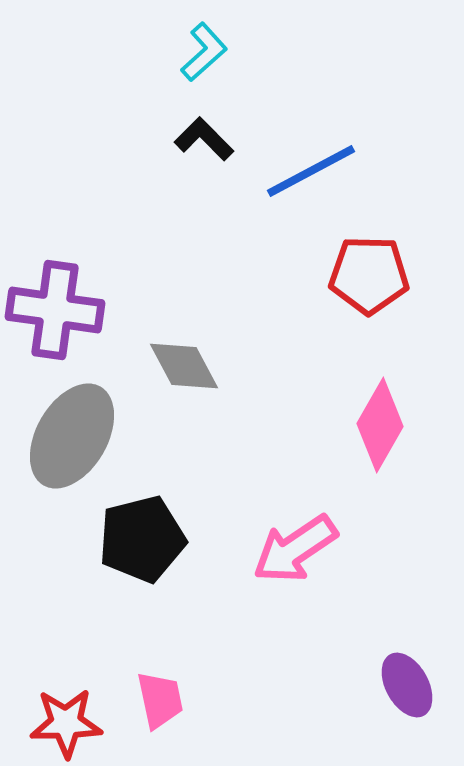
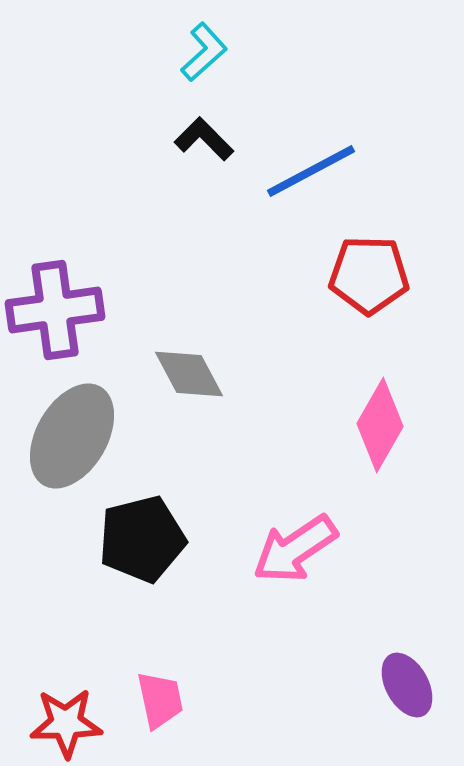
purple cross: rotated 16 degrees counterclockwise
gray diamond: moved 5 px right, 8 px down
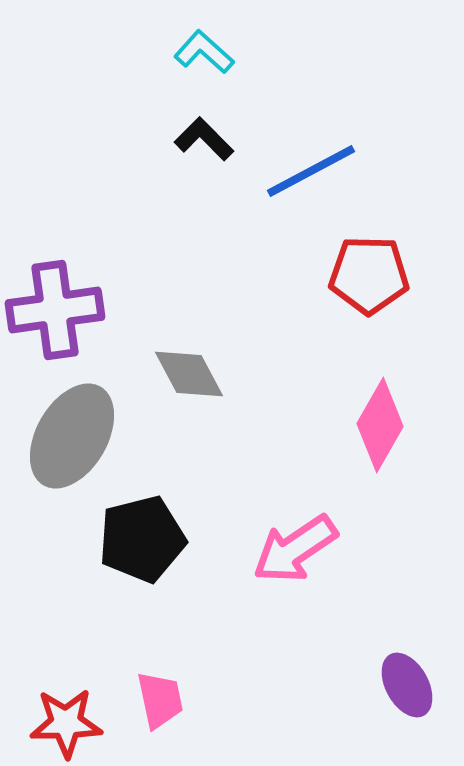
cyan L-shape: rotated 96 degrees counterclockwise
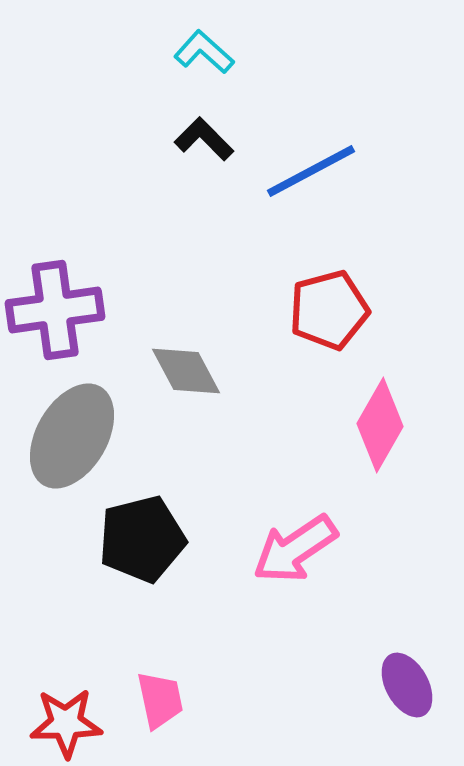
red pentagon: moved 40 px left, 35 px down; rotated 16 degrees counterclockwise
gray diamond: moved 3 px left, 3 px up
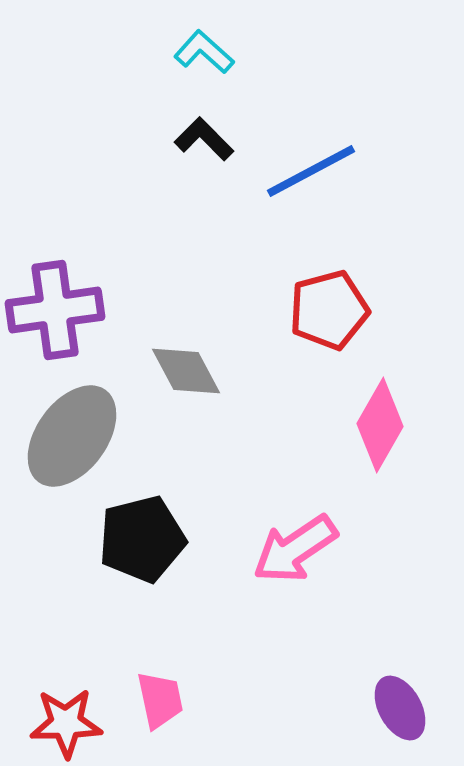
gray ellipse: rotated 6 degrees clockwise
purple ellipse: moved 7 px left, 23 px down
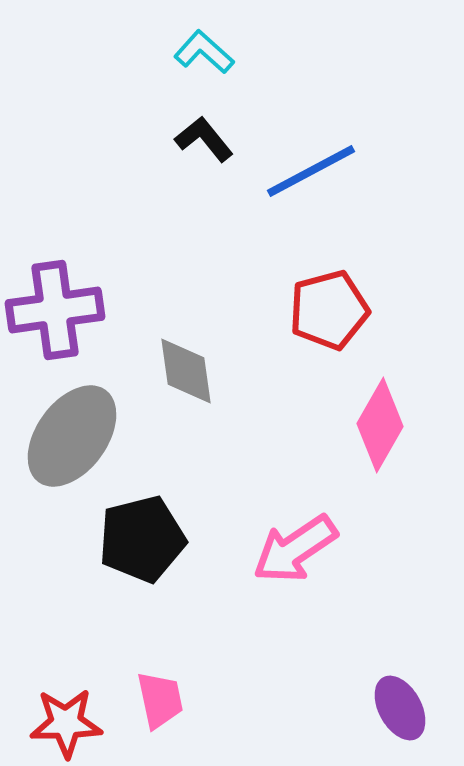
black L-shape: rotated 6 degrees clockwise
gray diamond: rotated 20 degrees clockwise
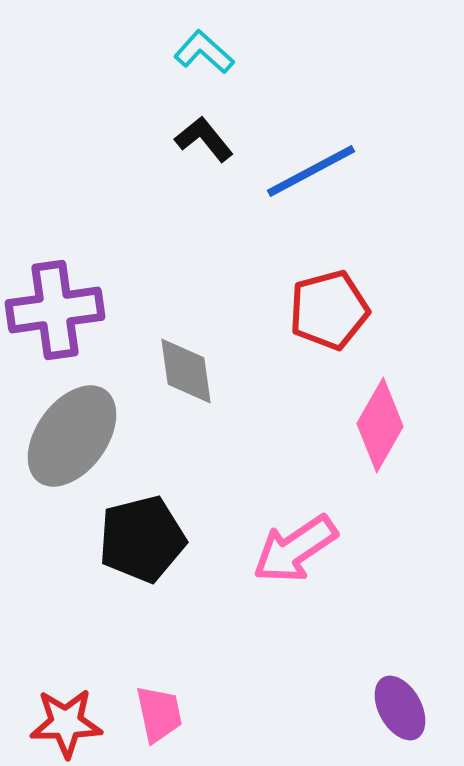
pink trapezoid: moved 1 px left, 14 px down
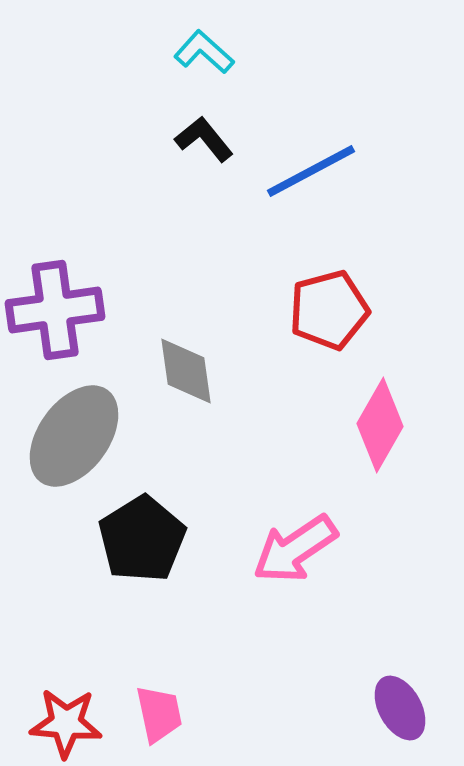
gray ellipse: moved 2 px right
black pentagon: rotated 18 degrees counterclockwise
red star: rotated 6 degrees clockwise
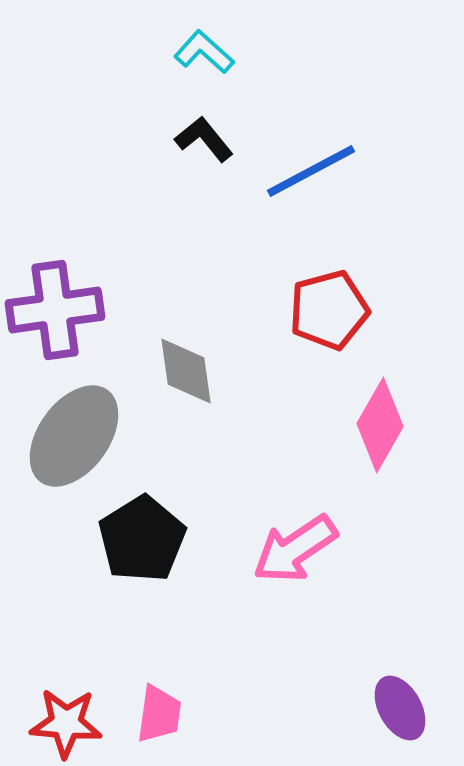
pink trapezoid: rotated 20 degrees clockwise
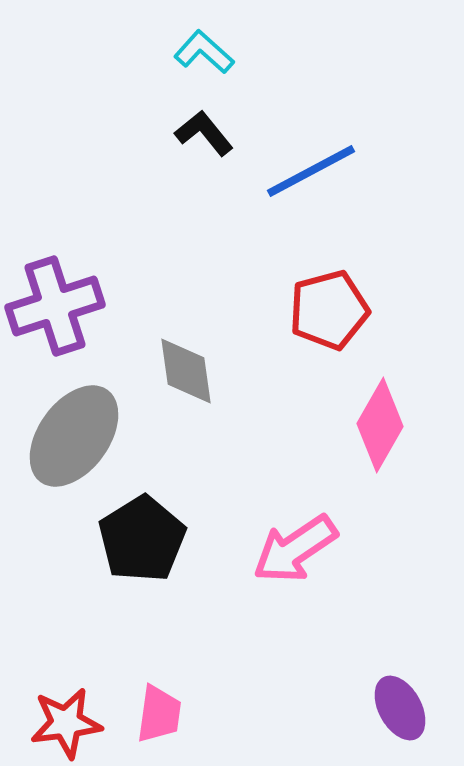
black L-shape: moved 6 px up
purple cross: moved 4 px up; rotated 10 degrees counterclockwise
red star: rotated 12 degrees counterclockwise
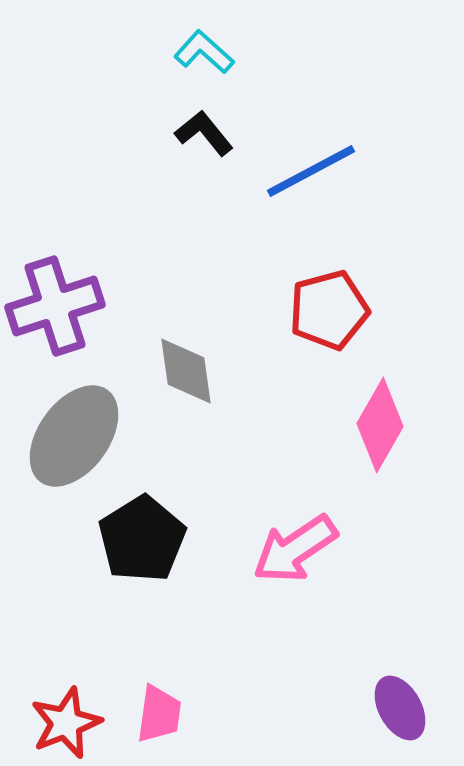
red star: rotated 14 degrees counterclockwise
